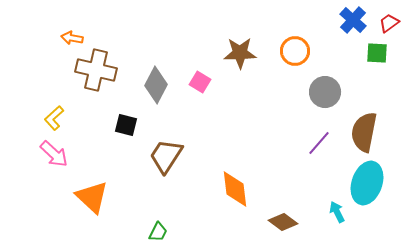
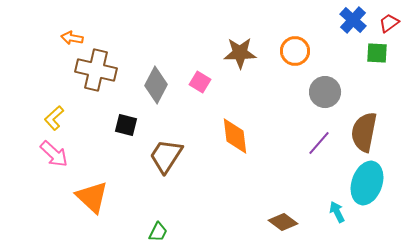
orange diamond: moved 53 px up
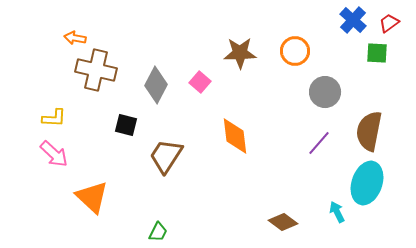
orange arrow: moved 3 px right
pink square: rotated 10 degrees clockwise
yellow L-shape: rotated 135 degrees counterclockwise
brown semicircle: moved 5 px right, 1 px up
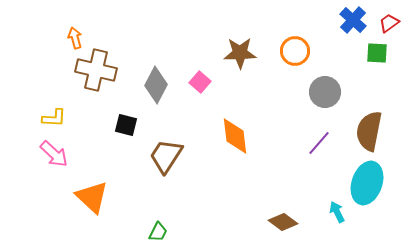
orange arrow: rotated 65 degrees clockwise
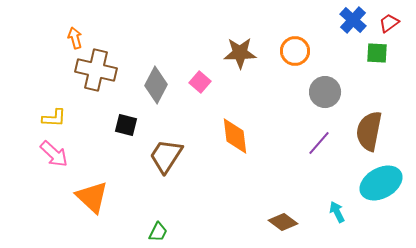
cyan ellipse: moved 14 px right; rotated 42 degrees clockwise
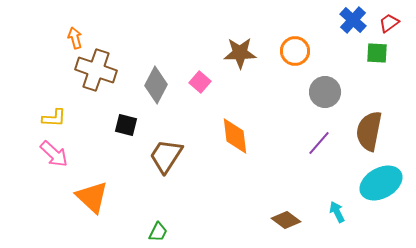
brown cross: rotated 6 degrees clockwise
brown diamond: moved 3 px right, 2 px up
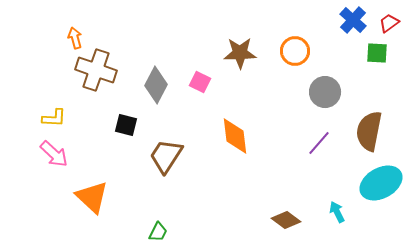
pink square: rotated 15 degrees counterclockwise
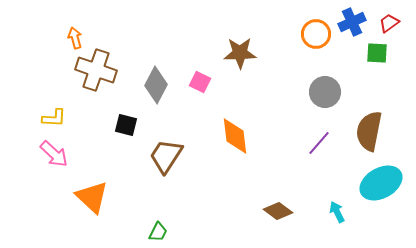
blue cross: moved 1 px left, 2 px down; rotated 24 degrees clockwise
orange circle: moved 21 px right, 17 px up
brown diamond: moved 8 px left, 9 px up
